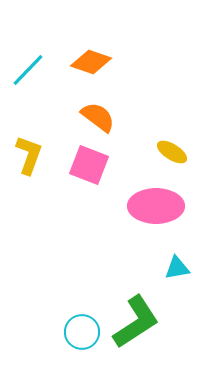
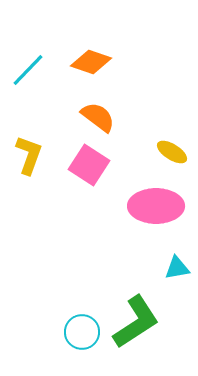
pink square: rotated 12 degrees clockwise
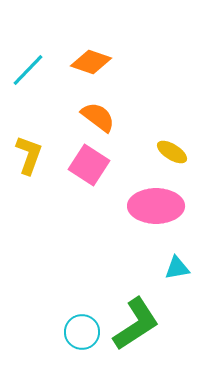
green L-shape: moved 2 px down
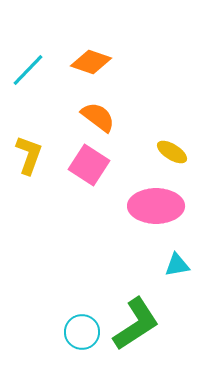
cyan triangle: moved 3 px up
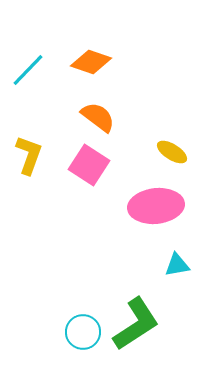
pink ellipse: rotated 6 degrees counterclockwise
cyan circle: moved 1 px right
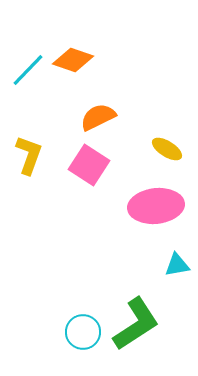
orange diamond: moved 18 px left, 2 px up
orange semicircle: rotated 63 degrees counterclockwise
yellow ellipse: moved 5 px left, 3 px up
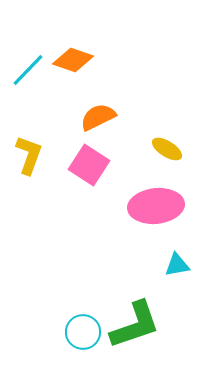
green L-shape: moved 1 px left, 1 px down; rotated 14 degrees clockwise
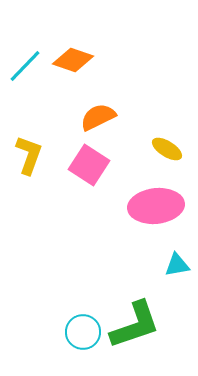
cyan line: moved 3 px left, 4 px up
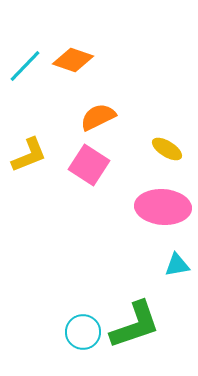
yellow L-shape: rotated 48 degrees clockwise
pink ellipse: moved 7 px right, 1 px down; rotated 10 degrees clockwise
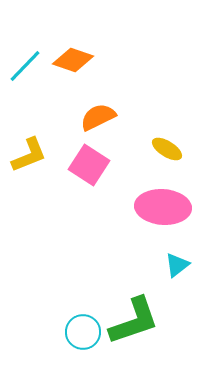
cyan triangle: rotated 28 degrees counterclockwise
green L-shape: moved 1 px left, 4 px up
